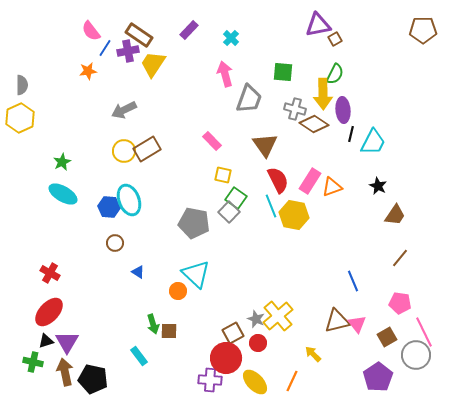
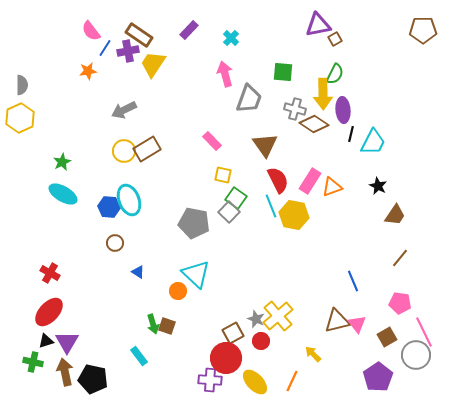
brown square at (169, 331): moved 2 px left, 5 px up; rotated 18 degrees clockwise
red circle at (258, 343): moved 3 px right, 2 px up
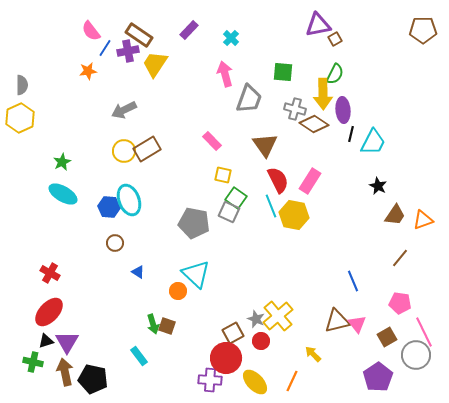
yellow trapezoid at (153, 64): moved 2 px right
orange triangle at (332, 187): moved 91 px right, 33 px down
gray square at (229, 212): rotated 20 degrees counterclockwise
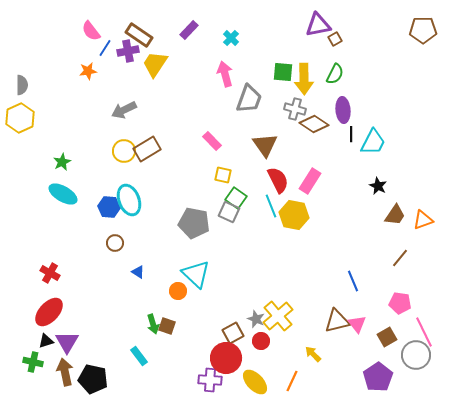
yellow arrow at (323, 94): moved 19 px left, 15 px up
black line at (351, 134): rotated 14 degrees counterclockwise
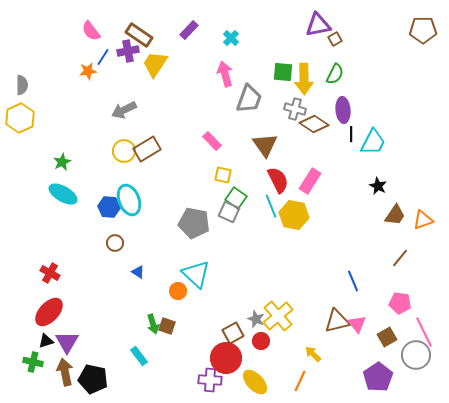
blue line at (105, 48): moved 2 px left, 9 px down
orange line at (292, 381): moved 8 px right
